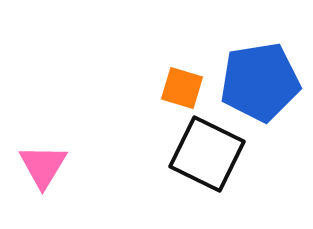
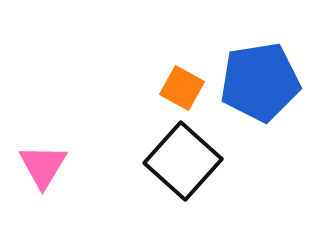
orange square: rotated 12 degrees clockwise
black square: moved 24 px left, 7 px down; rotated 16 degrees clockwise
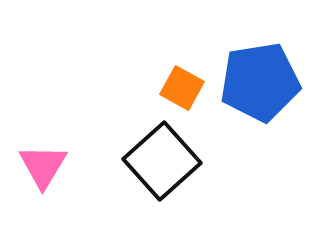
black square: moved 21 px left; rotated 6 degrees clockwise
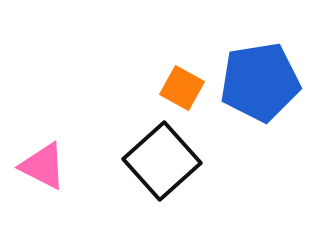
pink triangle: rotated 34 degrees counterclockwise
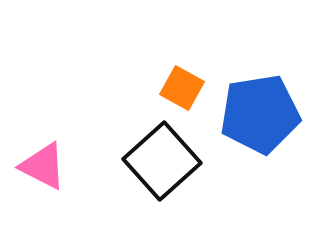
blue pentagon: moved 32 px down
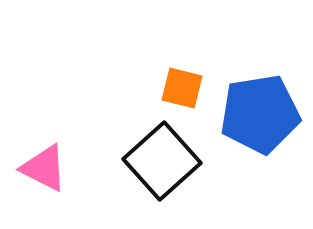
orange square: rotated 15 degrees counterclockwise
pink triangle: moved 1 px right, 2 px down
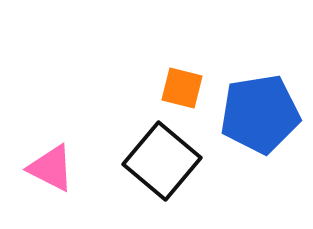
black square: rotated 8 degrees counterclockwise
pink triangle: moved 7 px right
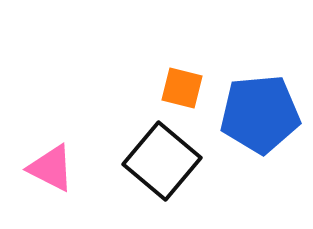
blue pentagon: rotated 4 degrees clockwise
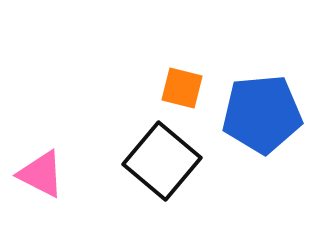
blue pentagon: moved 2 px right
pink triangle: moved 10 px left, 6 px down
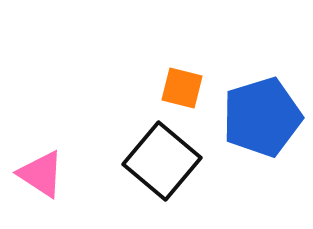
blue pentagon: moved 3 px down; rotated 12 degrees counterclockwise
pink triangle: rotated 6 degrees clockwise
